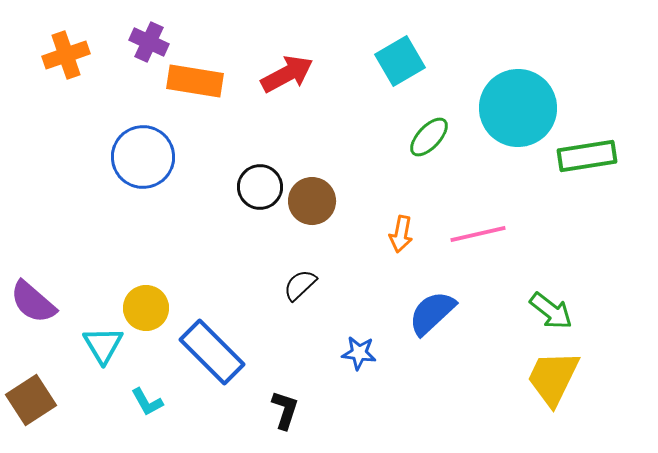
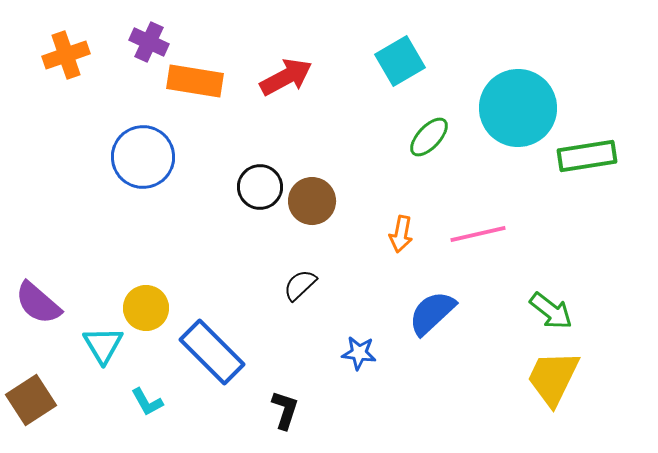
red arrow: moved 1 px left, 3 px down
purple semicircle: moved 5 px right, 1 px down
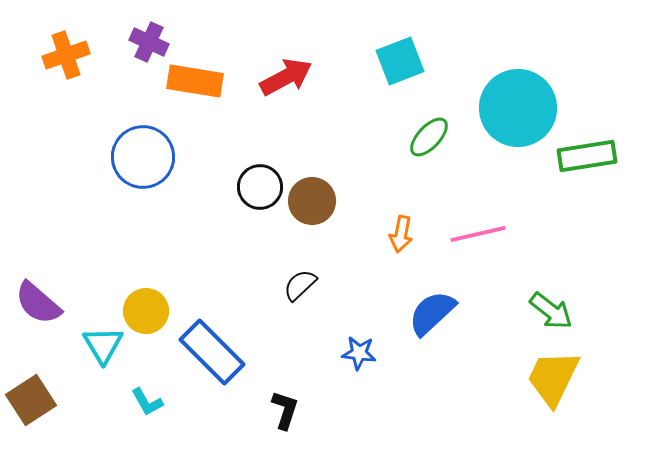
cyan square: rotated 9 degrees clockwise
yellow circle: moved 3 px down
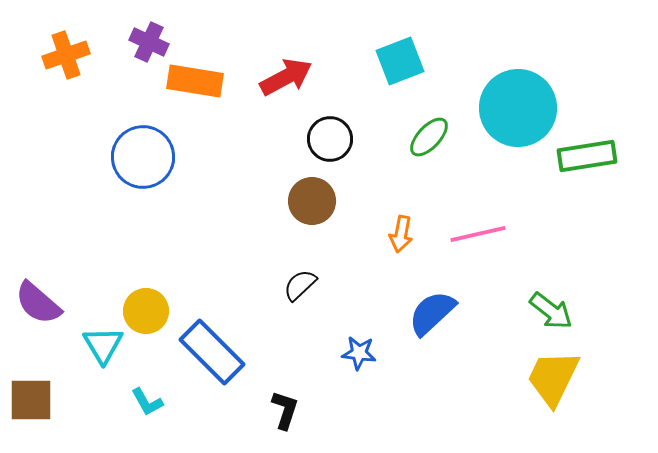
black circle: moved 70 px right, 48 px up
brown square: rotated 33 degrees clockwise
